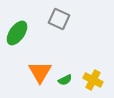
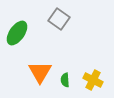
gray square: rotated 10 degrees clockwise
green semicircle: rotated 112 degrees clockwise
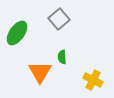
gray square: rotated 15 degrees clockwise
green semicircle: moved 3 px left, 23 px up
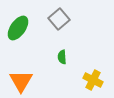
green ellipse: moved 1 px right, 5 px up
orange triangle: moved 19 px left, 9 px down
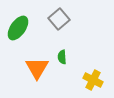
orange triangle: moved 16 px right, 13 px up
